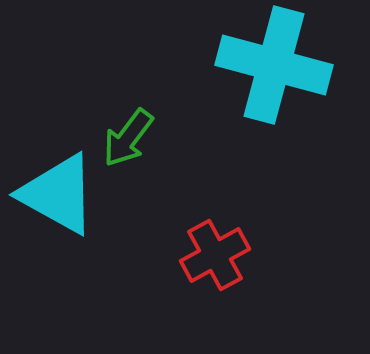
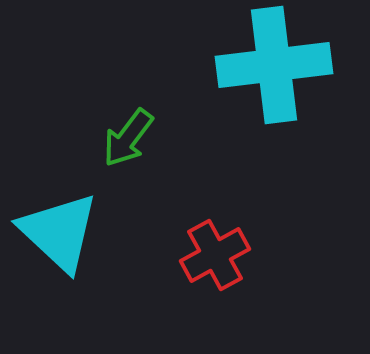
cyan cross: rotated 22 degrees counterclockwise
cyan triangle: moved 1 px right, 38 px down; rotated 14 degrees clockwise
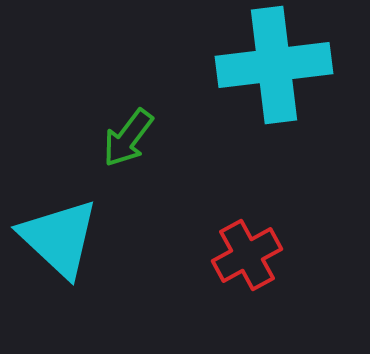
cyan triangle: moved 6 px down
red cross: moved 32 px right
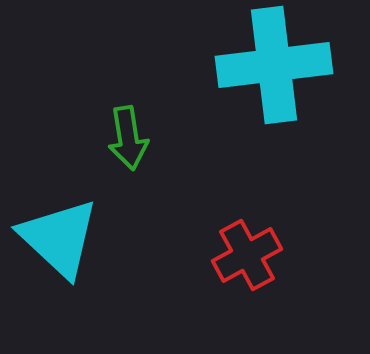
green arrow: rotated 46 degrees counterclockwise
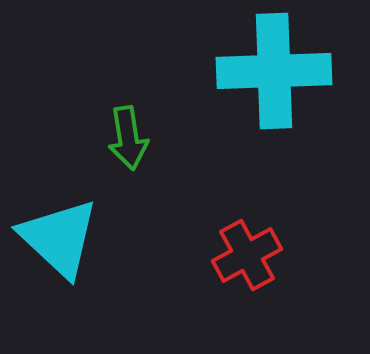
cyan cross: moved 6 px down; rotated 5 degrees clockwise
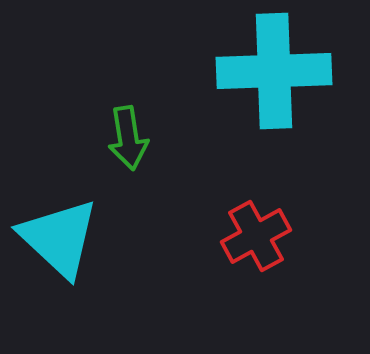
red cross: moved 9 px right, 19 px up
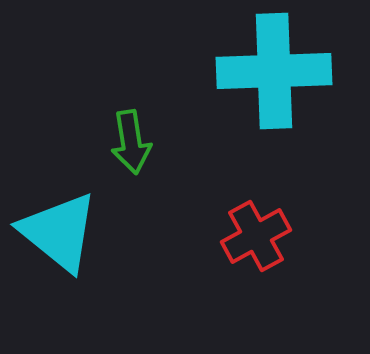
green arrow: moved 3 px right, 4 px down
cyan triangle: moved 6 px up; rotated 4 degrees counterclockwise
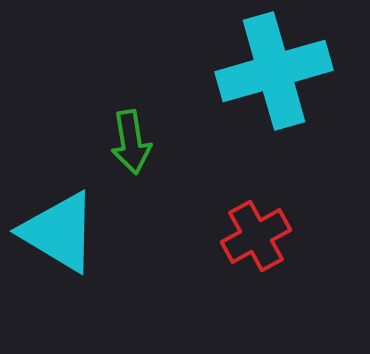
cyan cross: rotated 14 degrees counterclockwise
cyan triangle: rotated 8 degrees counterclockwise
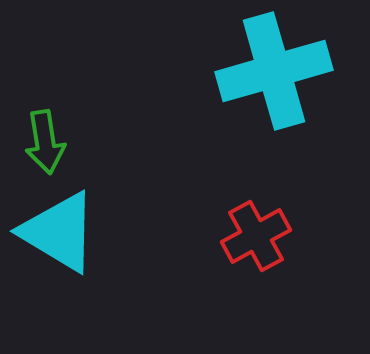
green arrow: moved 86 px left
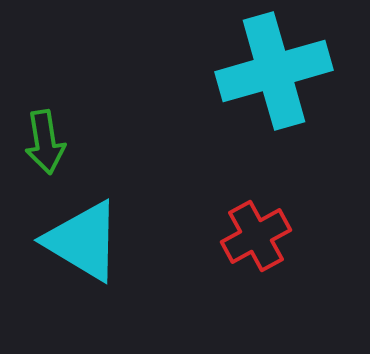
cyan triangle: moved 24 px right, 9 px down
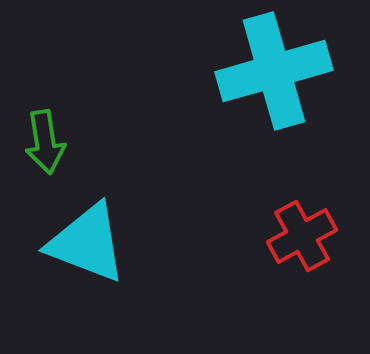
red cross: moved 46 px right
cyan triangle: moved 4 px right, 2 px down; rotated 10 degrees counterclockwise
